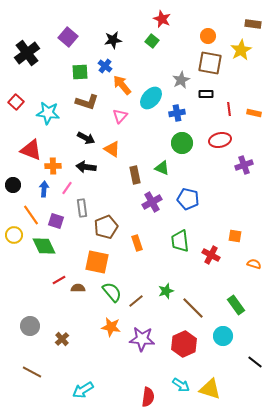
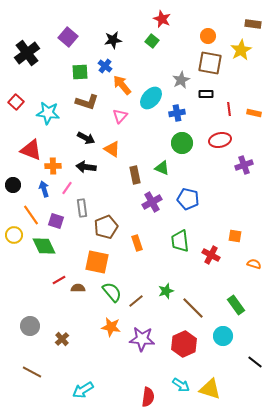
blue arrow at (44, 189): rotated 21 degrees counterclockwise
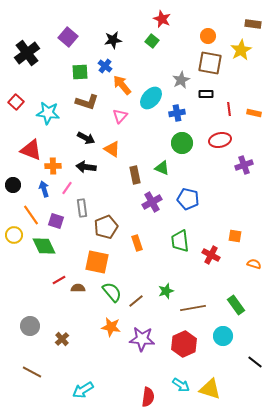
brown line at (193, 308): rotated 55 degrees counterclockwise
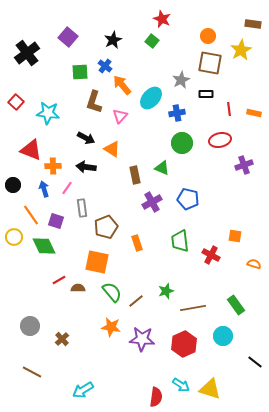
black star at (113, 40): rotated 18 degrees counterclockwise
brown L-shape at (87, 102): moved 7 px right; rotated 90 degrees clockwise
yellow circle at (14, 235): moved 2 px down
red semicircle at (148, 397): moved 8 px right
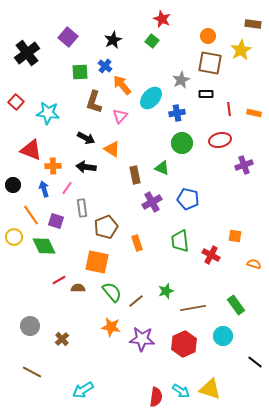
cyan arrow at (181, 385): moved 6 px down
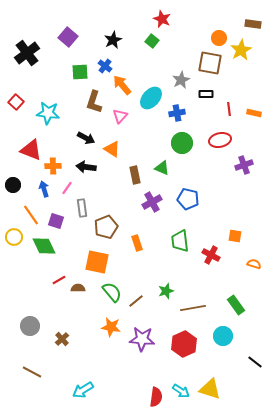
orange circle at (208, 36): moved 11 px right, 2 px down
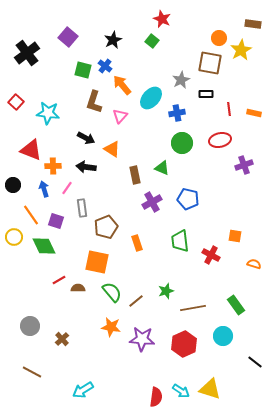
green square at (80, 72): moved 3 px right, 2 px up; rotated 18 degrees clockwise
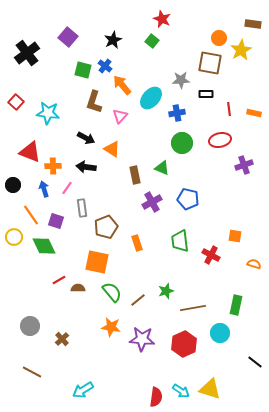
gray star at (181, 80): rotated 24 degrees clockwise
red triangle at (31, 150): moved 1 px left, 2 px down
brown line at (136, 301): moved 2 px right, 1 px up
green rectangle at (236, 305): rotated 48 degrees clockwise
cyan circle at (223, 336): moved 3 px left, 3 px up
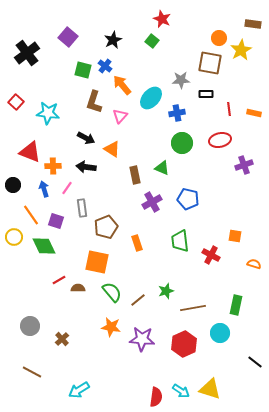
cyan arrow at (83, 390): moved 4 px left
